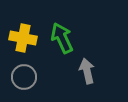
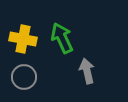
yellow cross: moved 1 px down
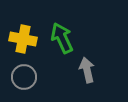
gray arrow: moved 1 px up
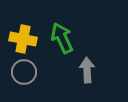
gray arrow: rotated 10 degrees clockwise
gray circle: moved 5 px up
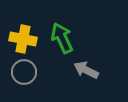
gray arrow: moved 1 px left; rotated 60 degrees counterclockwise
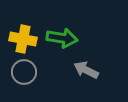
green arrow: rotated 124 degrees clockwise
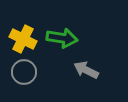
yellow cross: rotated 16 degrees clockwise
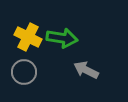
yellow cross: moved 5 px right, 2 px up
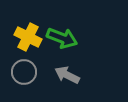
green arrow: rotated 12 degrees clockwise
gray arrow: moved 19 px left, 5 px down
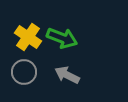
yellow cross: rotated 8 degrees clockwise
